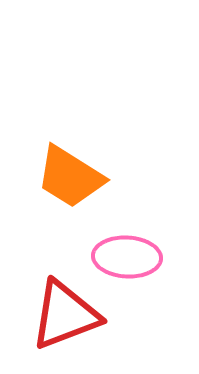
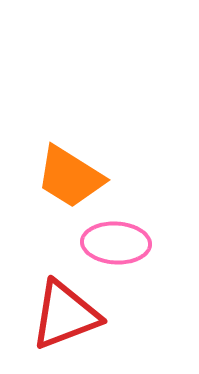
pink ellipse: moved 11 px left, 14 px up
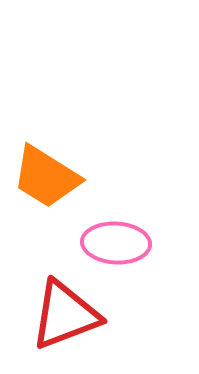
orange trapezoid: moved 24 px left
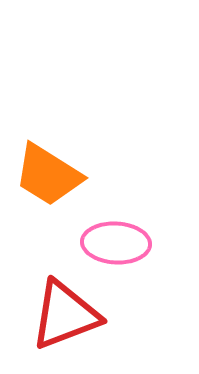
orange trapezoid: moved 2 px right, 2 px up
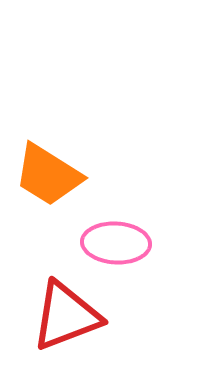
red triangle: moved 1 px right, 1 px down
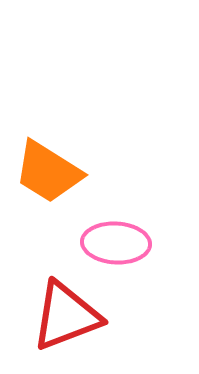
orange trapezoid: moved 3 px up
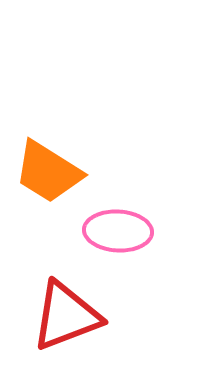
pink ellipse: moved 2 px right, 12 px up
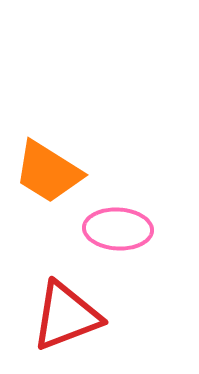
pink ellipse: moved 2 px up
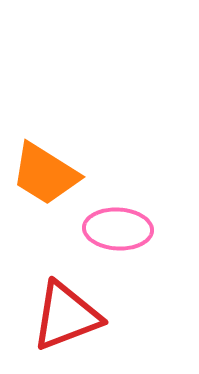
orange trapezoid: moved 3 px left, 2 px down
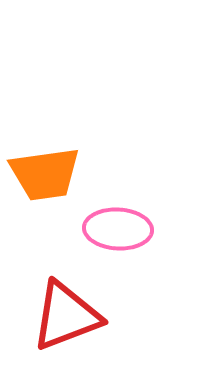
orange trapezoid: rotated 40 degrees counterclockwise
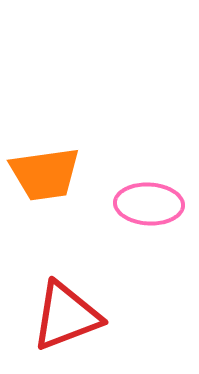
pink ellipse: moved 31 px right, 25 px up
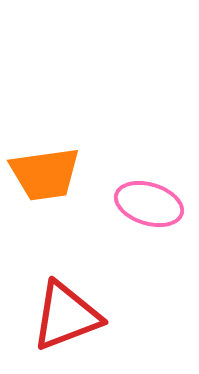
pink ellipse: rotated 14 degrees clockwise
